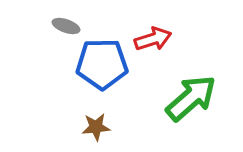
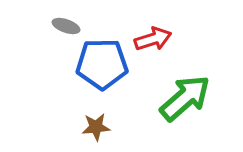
green arrow: moved 6 px left
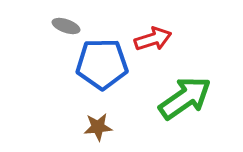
green arrow: rotated 6 degrees clockwise
brown star: moved 2 px right
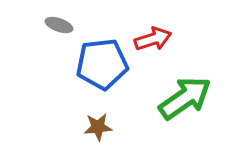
gray ellipse: moved 7 px left, 1 px up
blue pentagon: rotated 6 degrees counterclockwise
